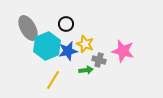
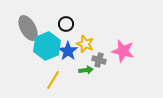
blue star: rotated 24 degrees counterclockwise
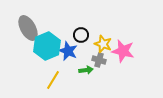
black circle: moved 15 px right, 11 px down
yellow star: moved 18 px right
blue star: rotated 12 degrees counterclockwise
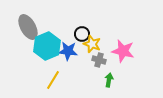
gray ellipse: moved 1 px up
black circle: moved 1 px right, 1 px up
yellow star: moved 11 px left
blue star: rotated 18 degrees counterclockwise
green arrow: moved 23 px right, 10 px down; rotated 72 degrees counterclockwise
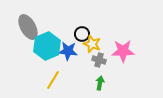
pink star: rotated 15 degrees counterclockwise
green arrow: moved 9 px left, 3 px down
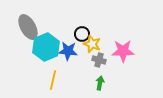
cyan hexagon: moved 1 px left, 1 px down
yellow line: rotated 18 degrees counterclockwise
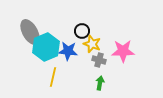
gray ellipse: moved 2 px right, 5 px down
black circle: moved 3 px up
yellow line: moved 3 px up
